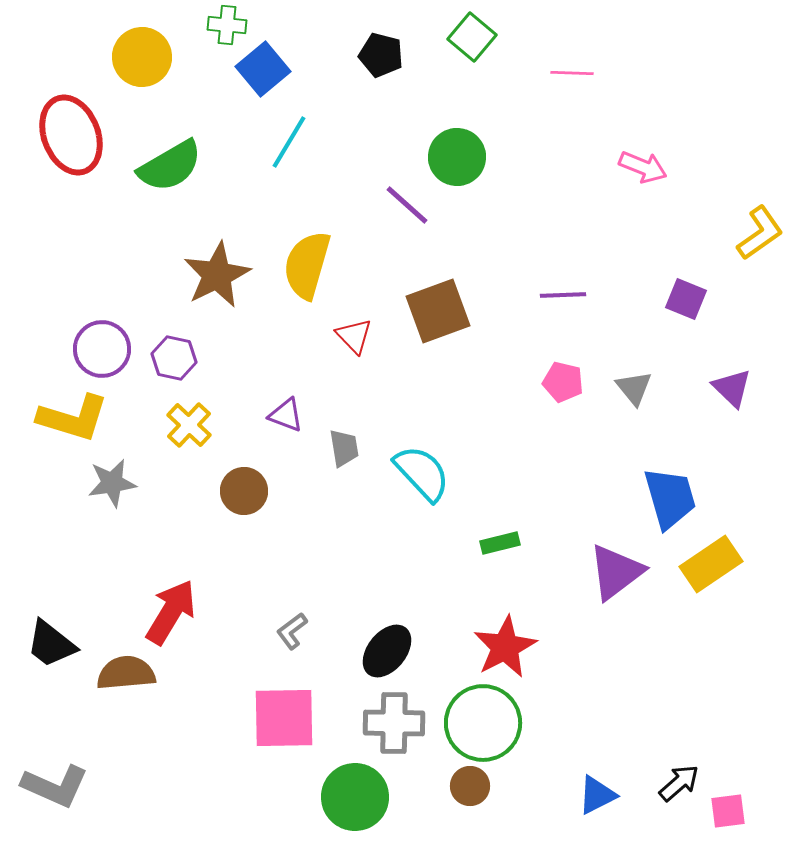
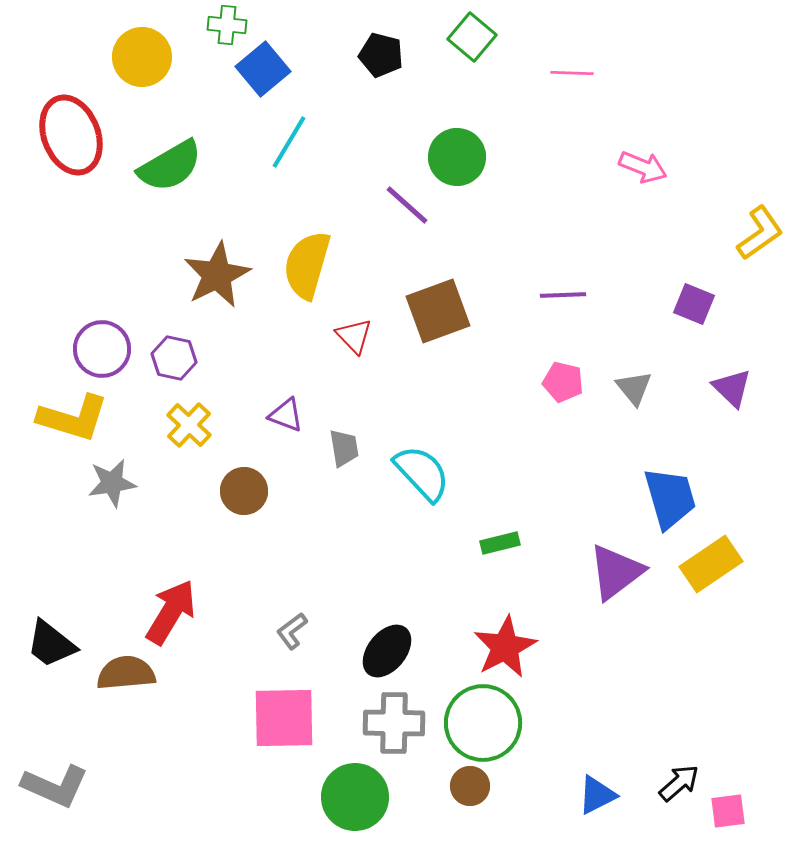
purple square at (686, 299): moved 8 px right, 5 px down
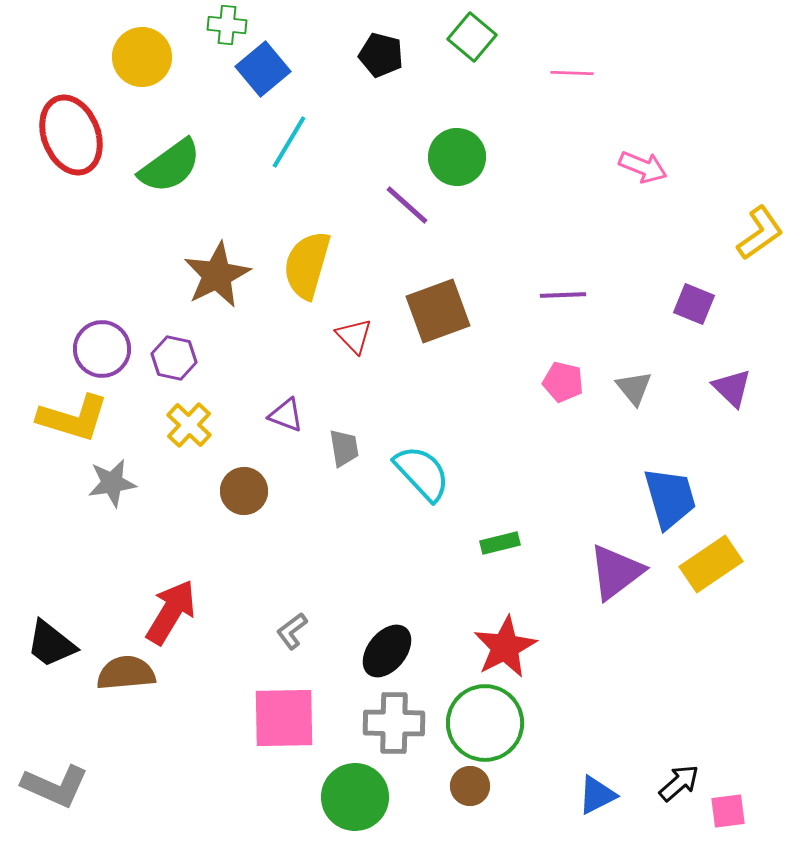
green semicircle at (170, 166): rotated 6 degrees counterclockwise
green circle at (483, 723): moved 2 px right
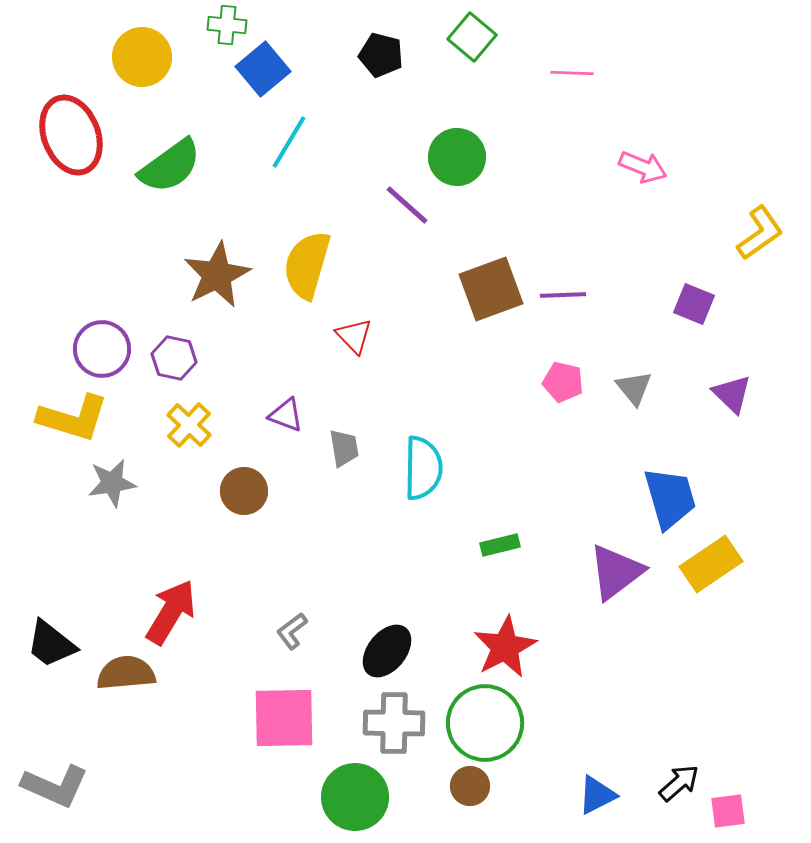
brown square at (438, 311): moved 53 px right, 22 px up
purple triangle at (732, 388): moved 6 px down
cyan semicircle at (422, 473): moved 1 px right, 5 px up; rotated 44 degrees clockwise
green rectangle at (500, 543): moved 2 px down
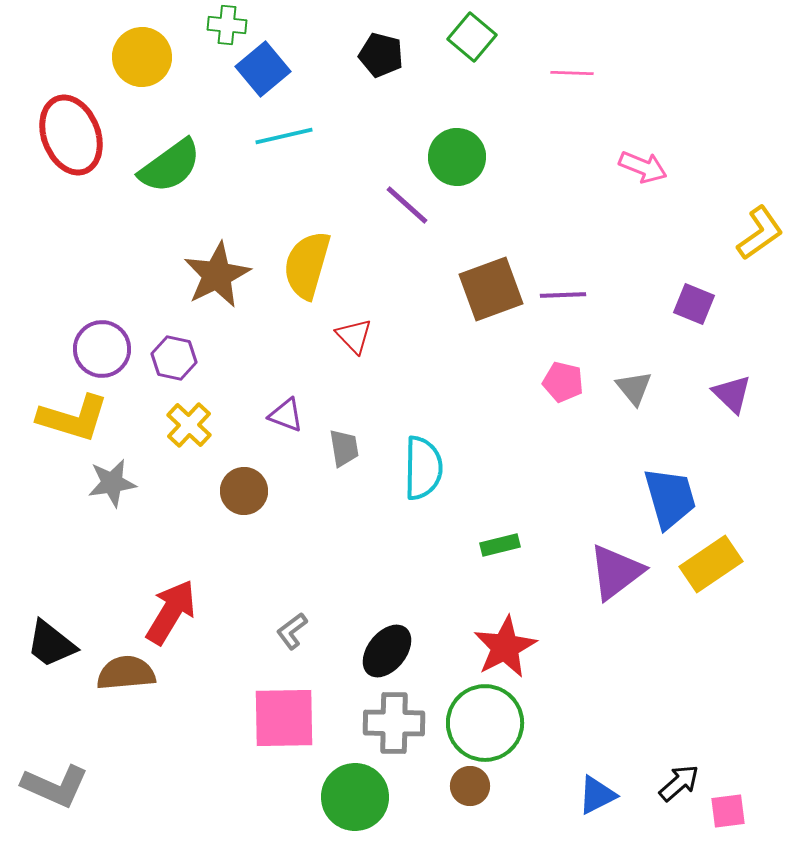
cyan line at (289, 142): moved 5 px left, 6 px up; rotated 46 degrees clockwise
